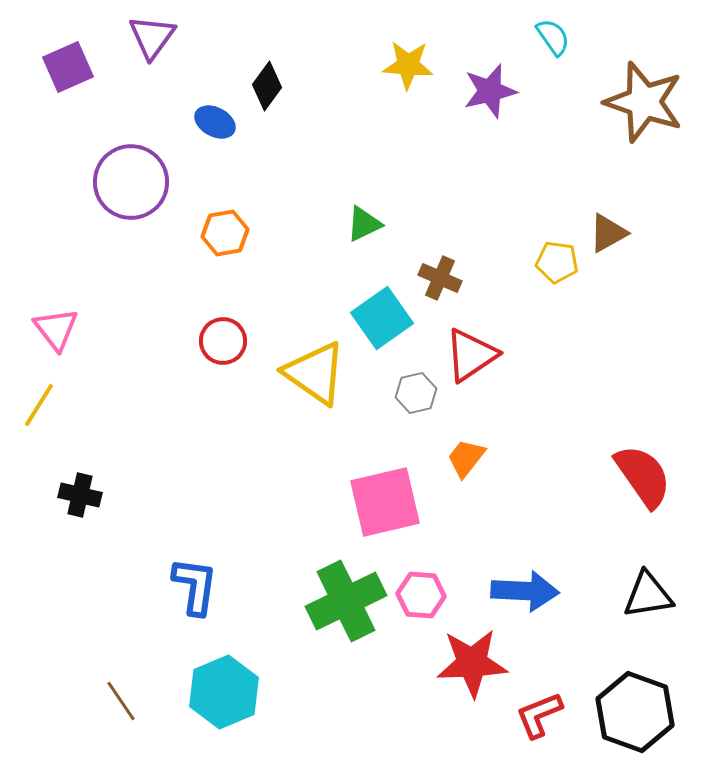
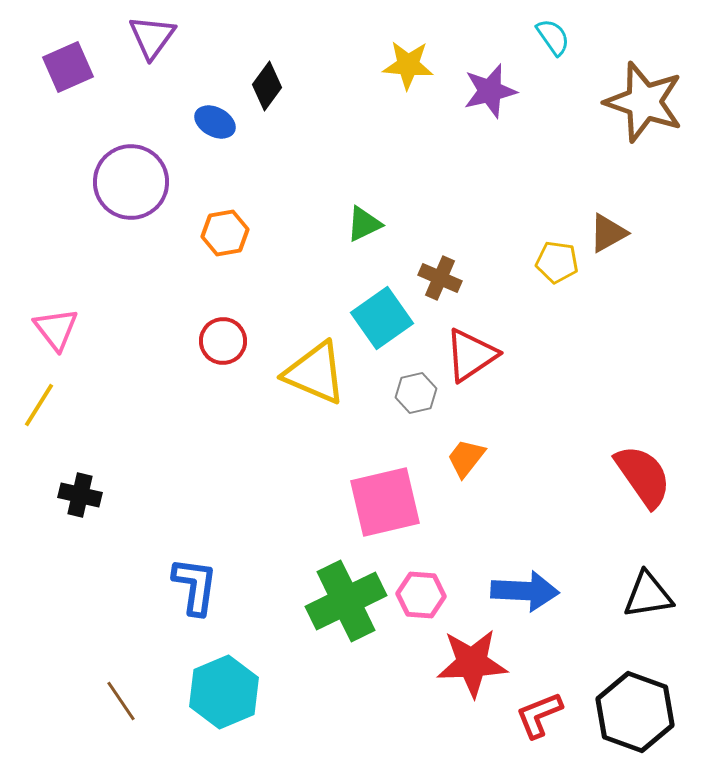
yellow triangle: rotated 12 degrees counterclockwise
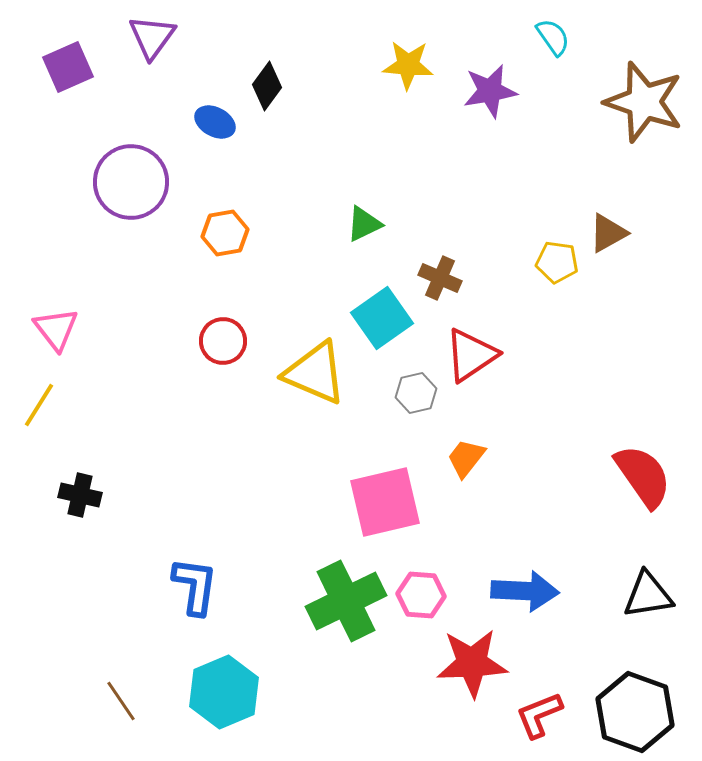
purple star: rotated 4 degrees clockwise
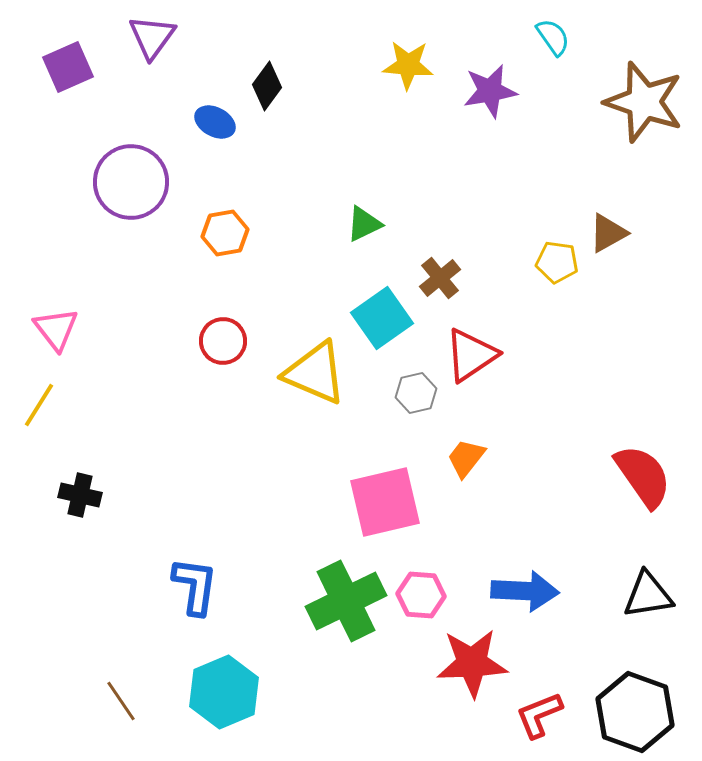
brown cross: rotated 27 degrees clockwise
